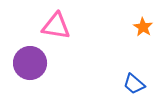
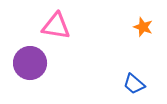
orange star: rotated 12 degrees counterclockwise
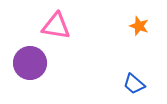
orange star: moved 4 px left, 1 px up
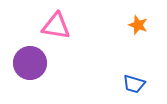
orange star: moved 1 px left, 1 px up
blue trapezoid: rotated 25 degrees counterclockwise
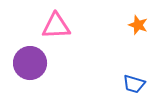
pink triangle: rotated 12 degrees counterclockwise
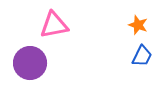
pink triangle: moved 2 px left, 1 px up; rotated 8 degrees counterclockwise
blue trapezoid: moved 8 px right, 28 px up; rotated 80 degrees counterclockwise
